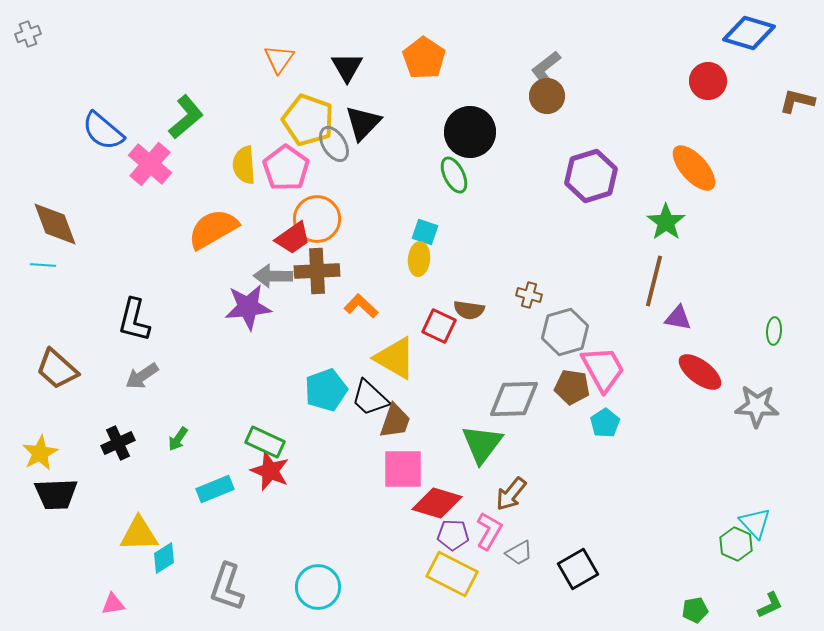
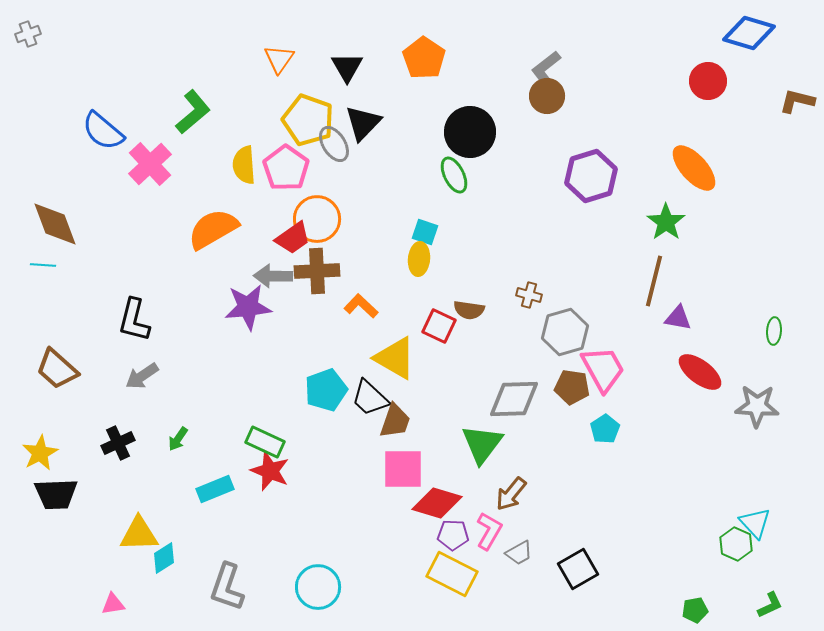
green L-shape at (186, 117): moved 7 px right, 5 px up
pink cross at (150, 164): rotated 6 degrees clockwise
cyan pentagon at (605, 423): moved 6 px down
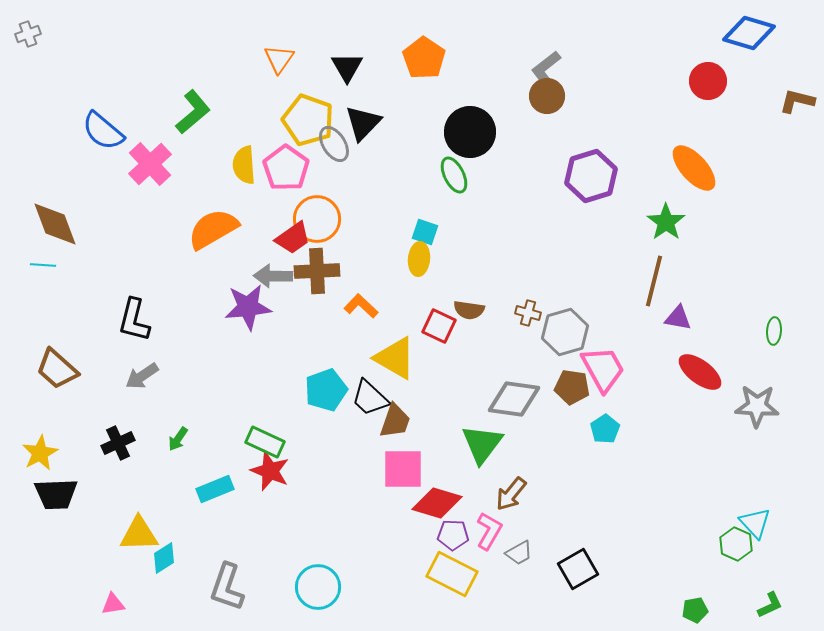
brown cross at (529, 295): moved 1 px left, 18 px down
gray diamond at (514, 399): rotated 10 degrees clockwise
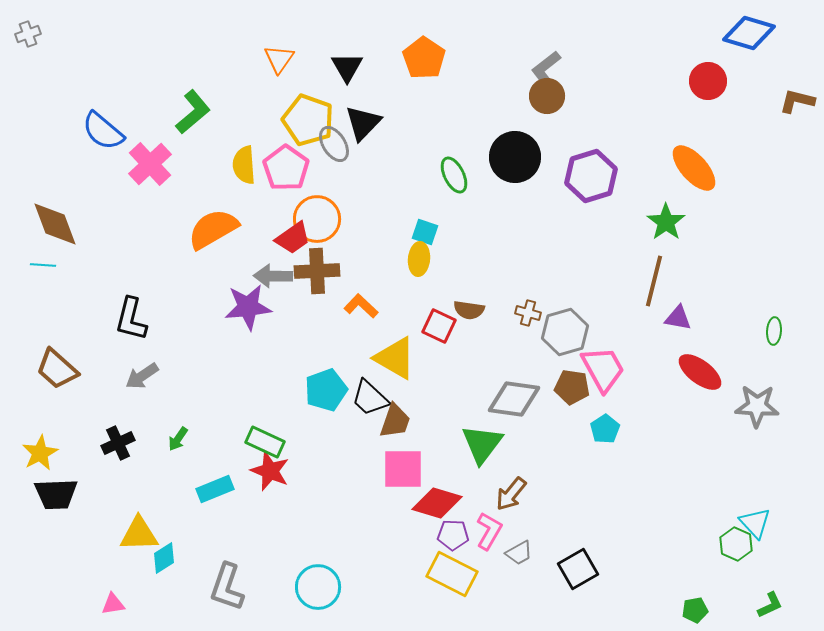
black circle at (470, 132): moved 45 px right, 25 px down
black L-shape at (134, 320): moved 3 px left, 1 px up
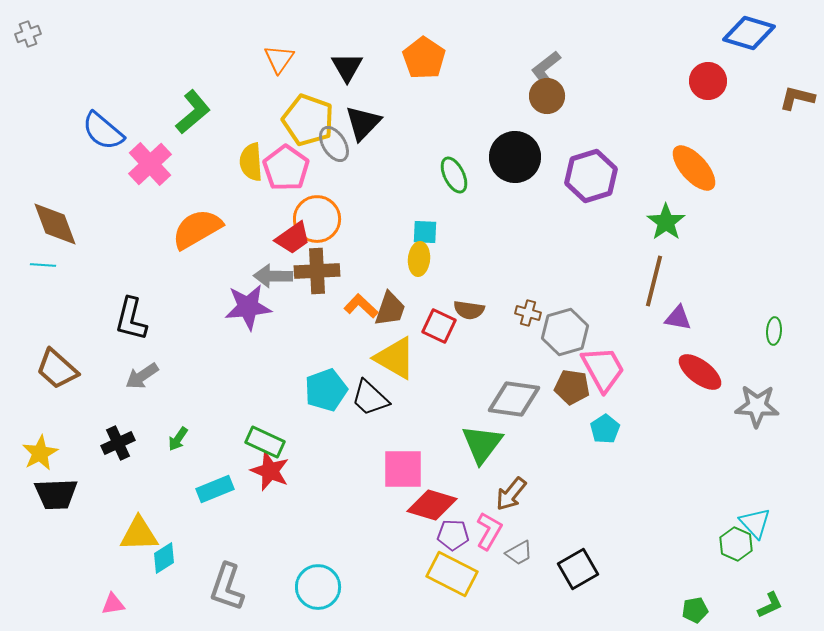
brown L-shape at (797, 101): moved 3 px up
yellow semicircle at (244, 165): moved 7 px right, 3 px up
orange semicircle at (213, 229): moved 16 px left
cyan square at (425, 232): rotated 16 degrees counterclockwise
brown trapezoid at (395, 421): moved 5 px left, 112 px up
red diamond at (437, 503): moved 5 px left, 2 px down
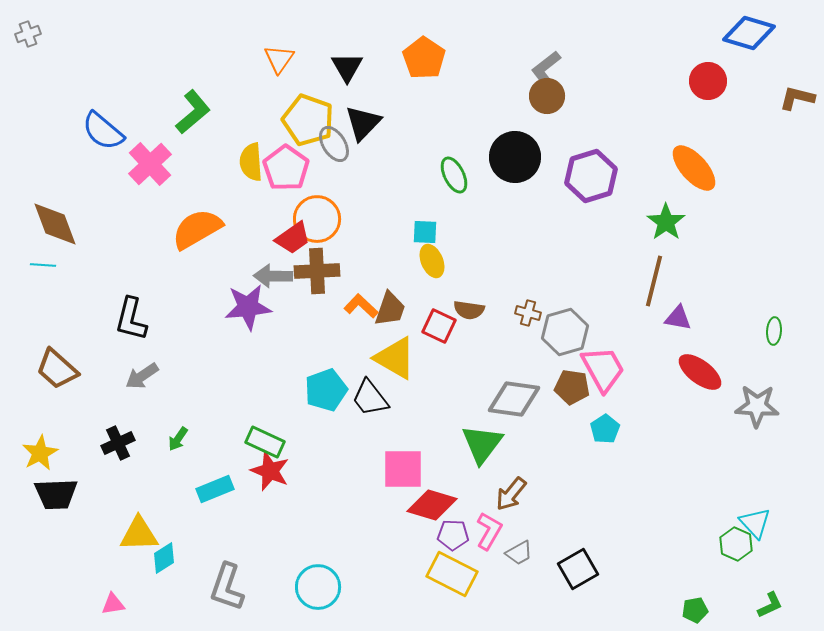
yellow ellipse at (419, 259): moved 13 px right, 2 px down; rotated 28 degrees counterclockwise
black trapezoid at (370, 398): rotated 9 degrees clockwise
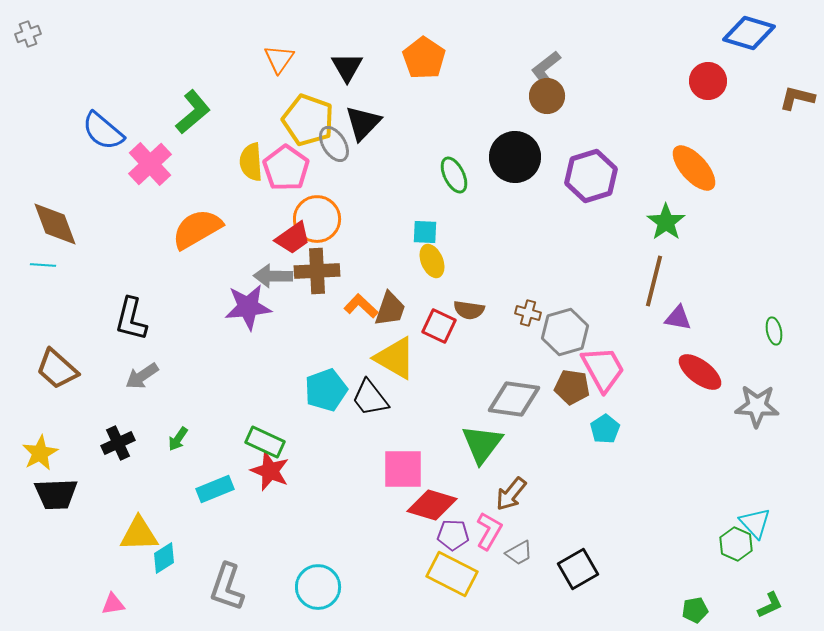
green ellipse at (774, 331): rotated 16 degrees counterclockwise
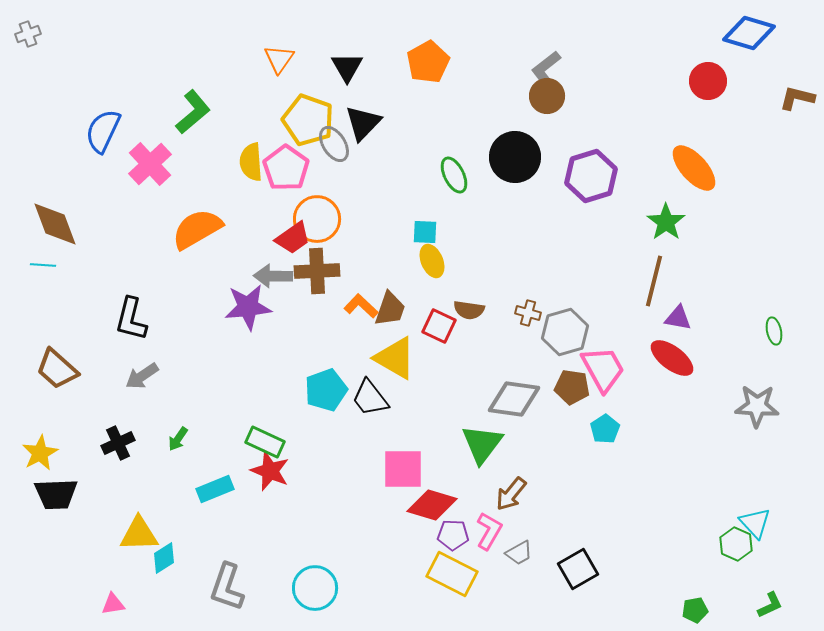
orange pentagon at (424, 58): moved 4 px right, 4 px down; rotated 9 degrees clockwise
blue semicircle at (103, 131): rotated 75 degrees clockwise
red ellipse at (700, 372): moved 28 px left, 14 px up
cyan circle at (318, 587): moved 3 px left, 1 px down
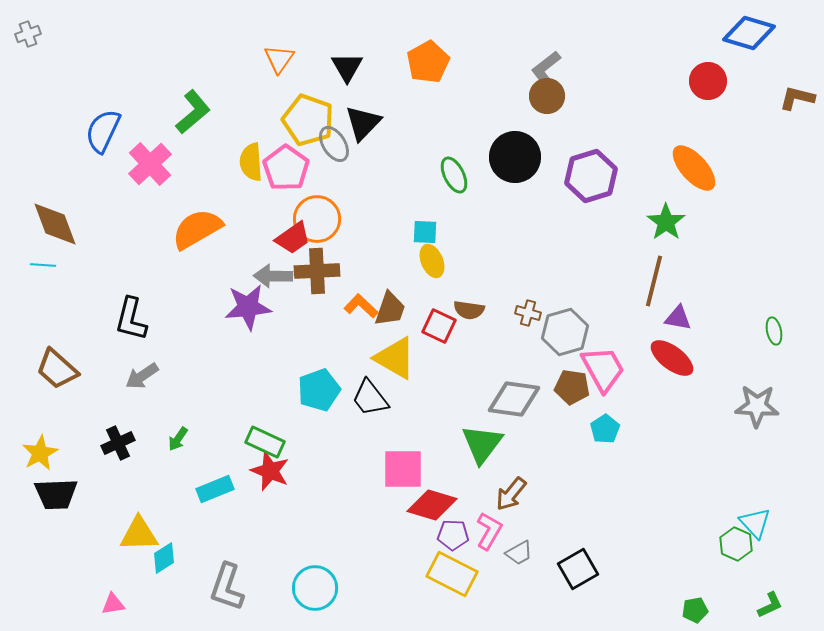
cyan pentagon at (326, 390): moved 7 px left
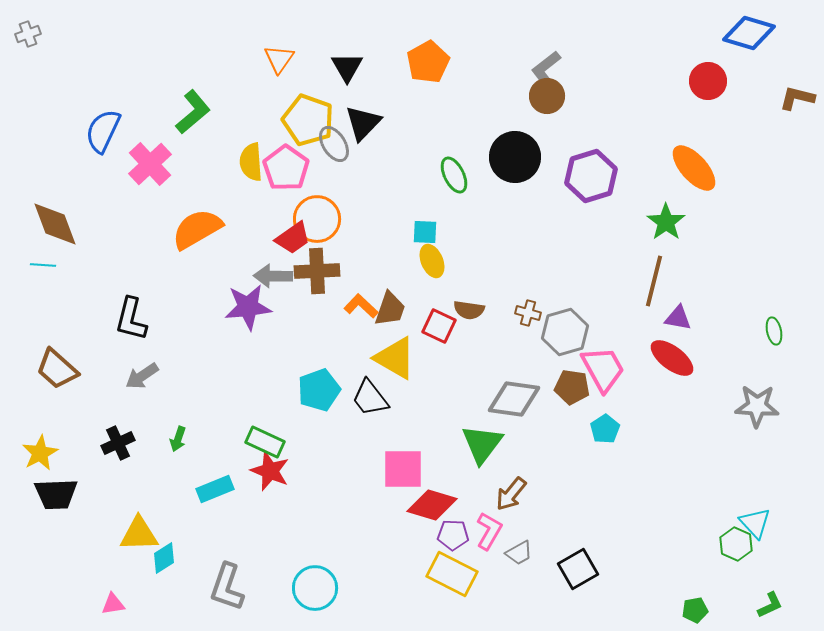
green arrow at (178, 439): rotated 15 degrees counterclockwise
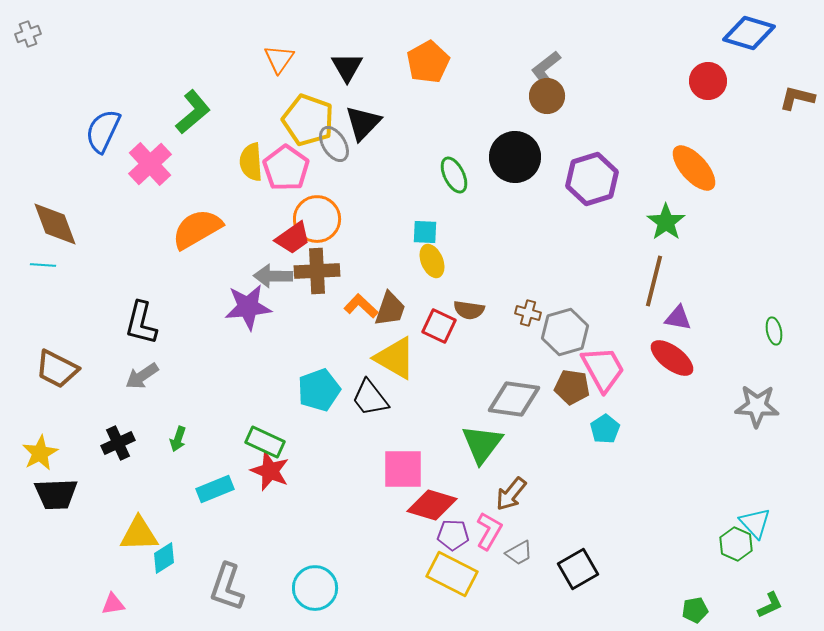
purple hexagon at (591, 176): moved 1 px right, 3 px down
black L-shape at (131, 319): moved 10 px right, 4 px down
brown trapezoid at (57, 369): rotated 15 degrees counterclockwise
